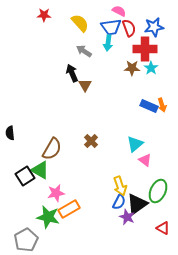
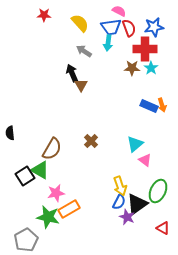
brown triangle: moved 4 px left
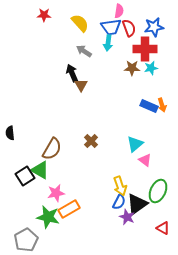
pink semicircle: rotated 72 degrees clockwise
cyan star: rotated 24 degrees clockwise
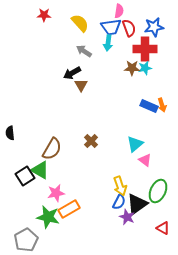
cyan star: moved 6 px left
black arrow: rotated 96 degrees counterclockwise
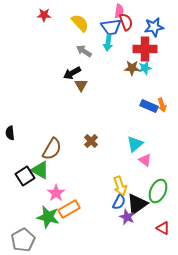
red semicircle: moved 3 px left, 6 px up
pink star: rotated 24 degrees counterclockwise
gray pentagon: moved 3 px left
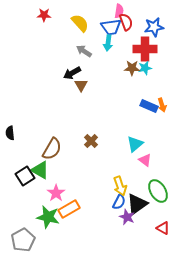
green ellipse: rotated 55 degrees counterclockwise
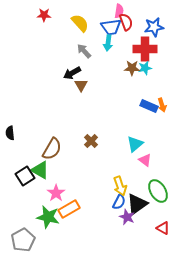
gray arrow: rotated 14 degrees clockwise
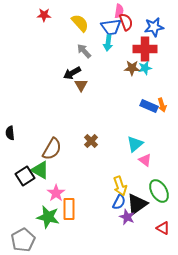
green ellipse: moved 1 px right
orange rectangle: rotated 60 degrees counterclockwise
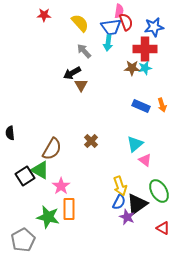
blue rectangle: moved 8 px left
pink star: moved 5 px right, 7 px up
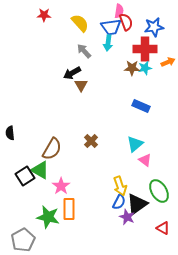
orange arrow: moved 6 px right, 43 px up; rotated 96 degrees counterclockwise
